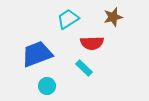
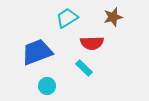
cyan trapezoid: moved 1 px left, 1 px up
blue trapezoid: moved 2 px up
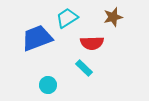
blue trapezoid: moved 14 px up
cyan circle: moved 1 px right, 1 px up
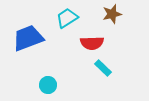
brown star: moved 1 px left, 3 px up
blue trapezoid: moved 9 px left
cyan rectangle: moved 19 px right
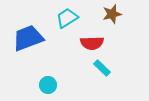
cyan rectangle: moved 1 px left
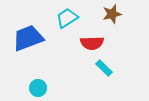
cyan rectangle: moved 2 px right
cyan circle: moved 10 px left, 3 px down
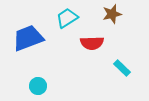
cyan rectangle: moved 18 px right
cyan circle: moved 2 px up
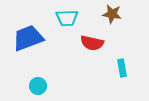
brown star: rotated 24 degrees clockwise
cyan trapezoid: rotated 150 degrees counterclockwise
red semicircle: rotated 15 degrees clockwise
cyan rectangle: rotated 36 degrees clockwise
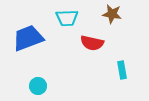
cyan rectangle: moved 2 px down
